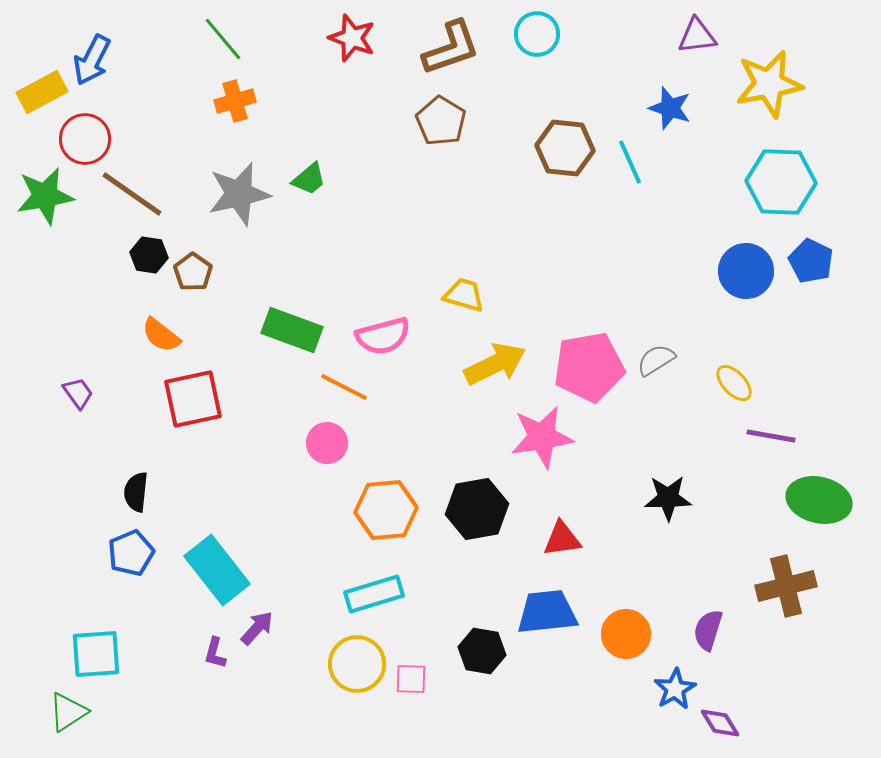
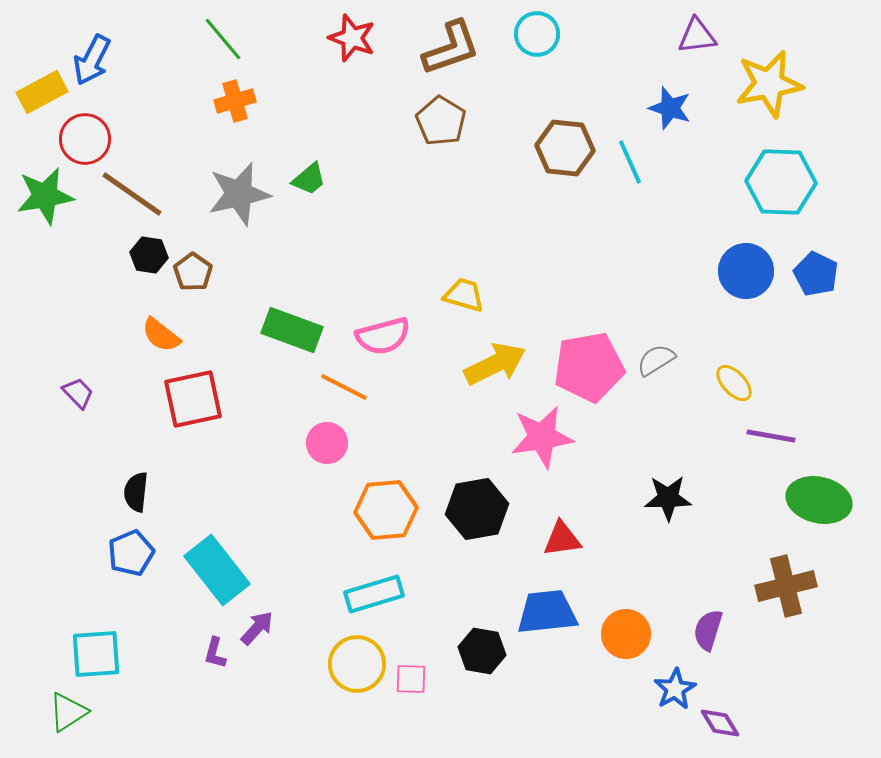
blue pentagon at (811, 261): moved 5 px right, 13 px down
purple trapezoid at (78, 393): rotated 8 degrees counterclockwise
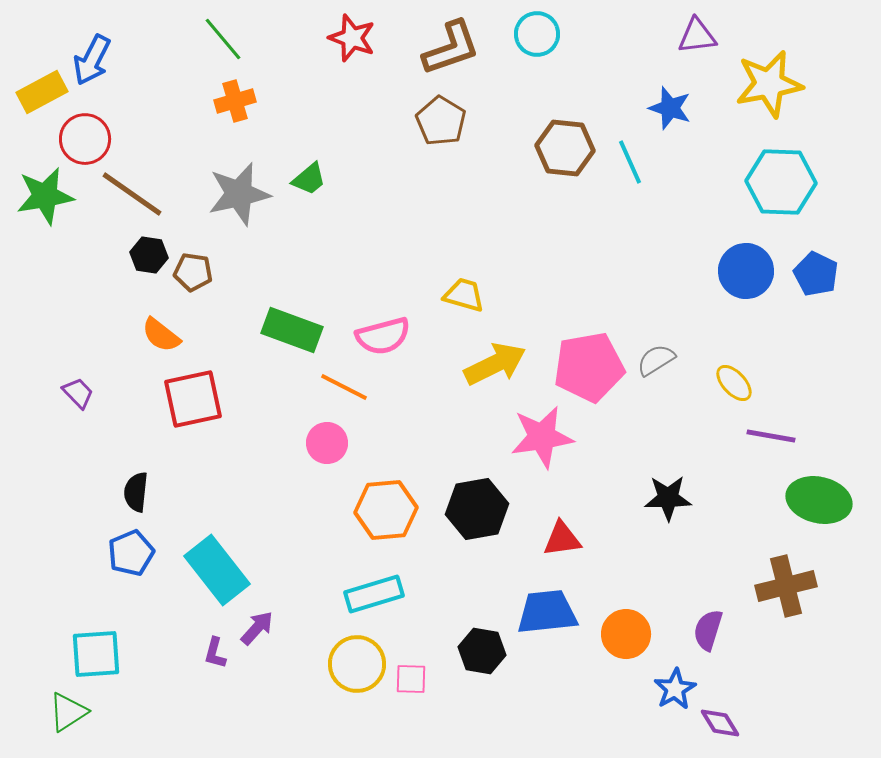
brown pentagon at (193, 272): rotated 27 degrees counterclockwise
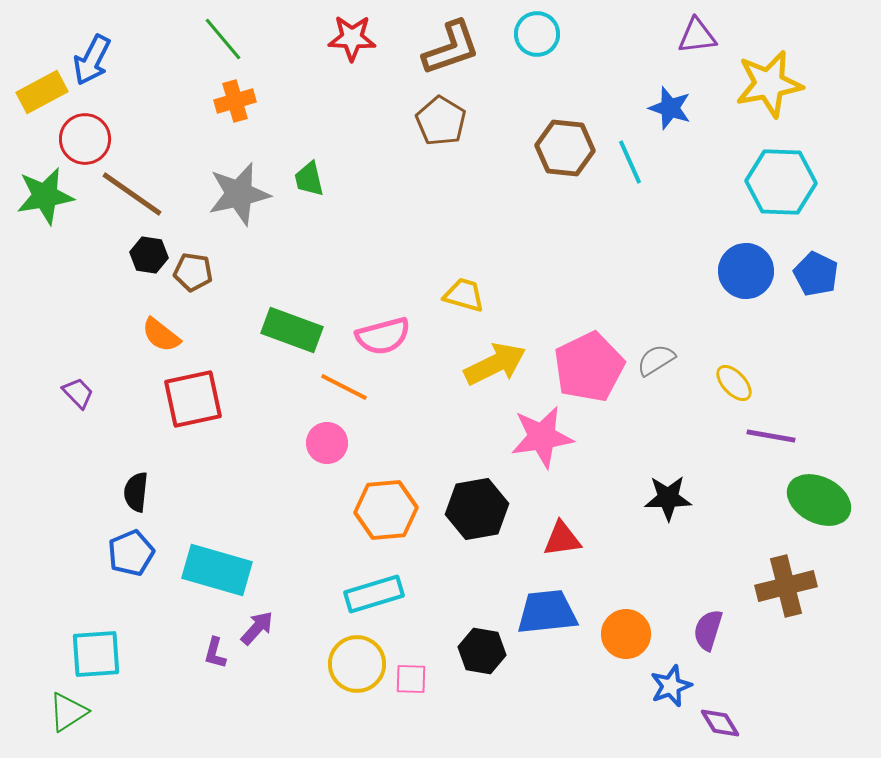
red star at (352, 38): rotated 18 degrees counterclockwise
green trapezoid at (309, 179): rotated 117 degrees clockwise
pink pentagon at (589, 367): rotated 16 degrees counterclockwise
green ellipse at (819, 500): rotated 14 degrees clockwise
cyan rectangle at (217, 570): rotated 36 degrees counterclockwise
blue star at (675, 689): moved 4 px left, 3 px up; rotated 9 degrees clockwise
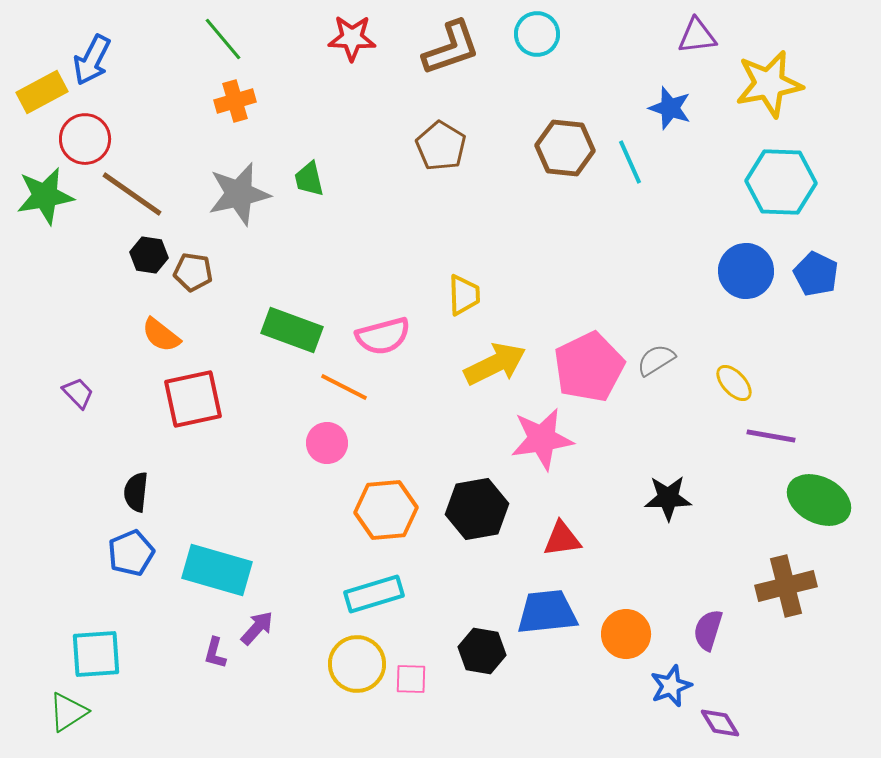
brown pentagon at (441, 121): moved 25 px down
yellow trapezoid at (464, 295): rotated 72 degrees clockwise
pink star at (542, 437): moved 2 px down
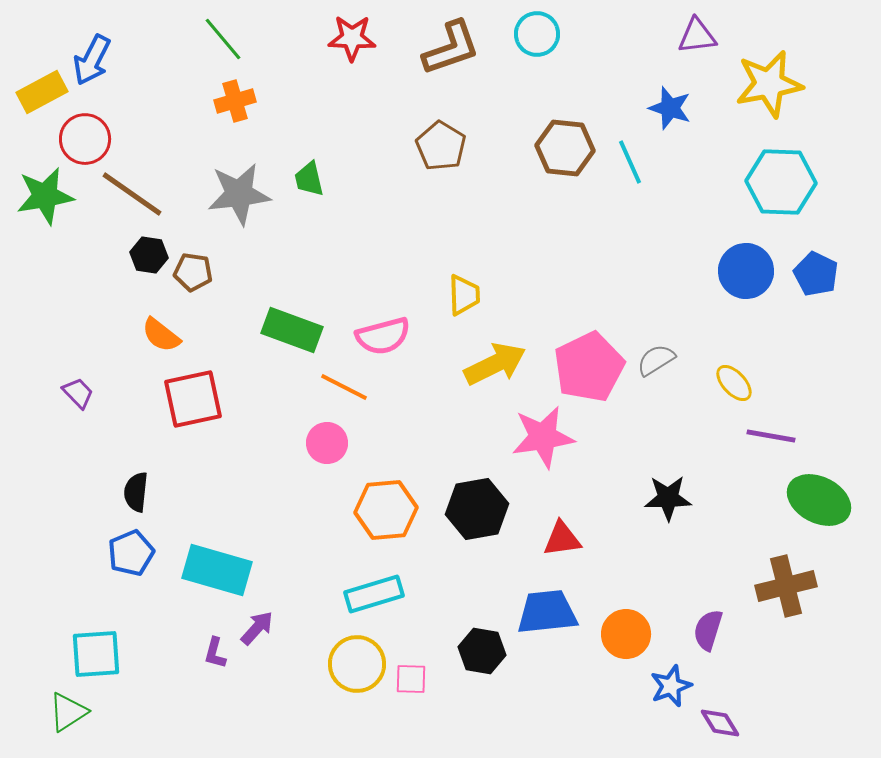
gray star at (239, 194): rotated 6 degrees clockwise
pink star at (542, 439): moved 1 px right, 2 px up
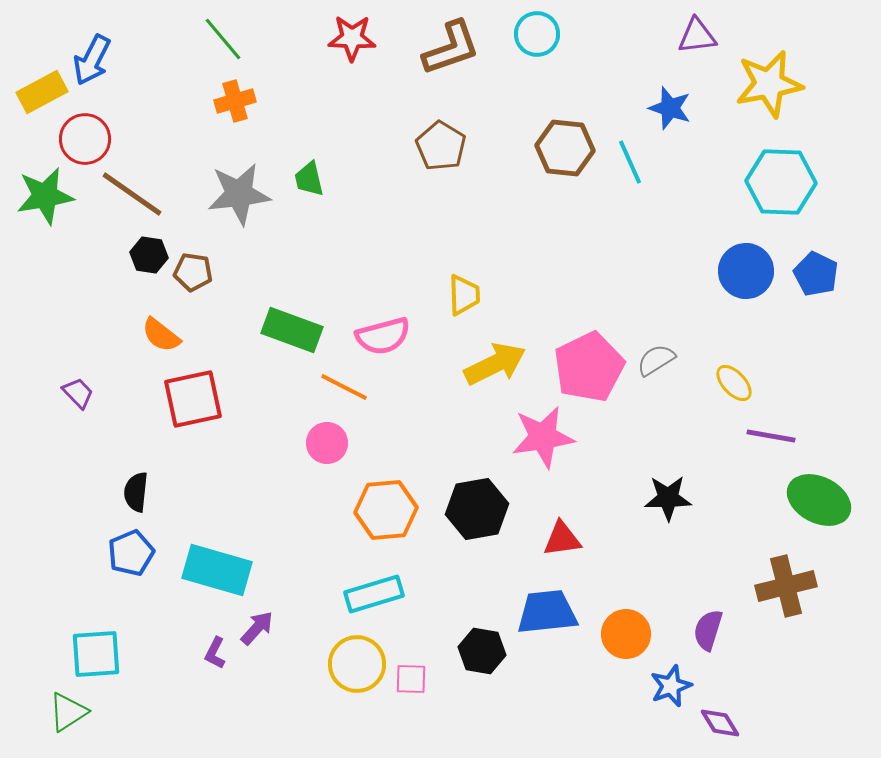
purple L-shape at (215, 653): rotated 12 degrees clockwise
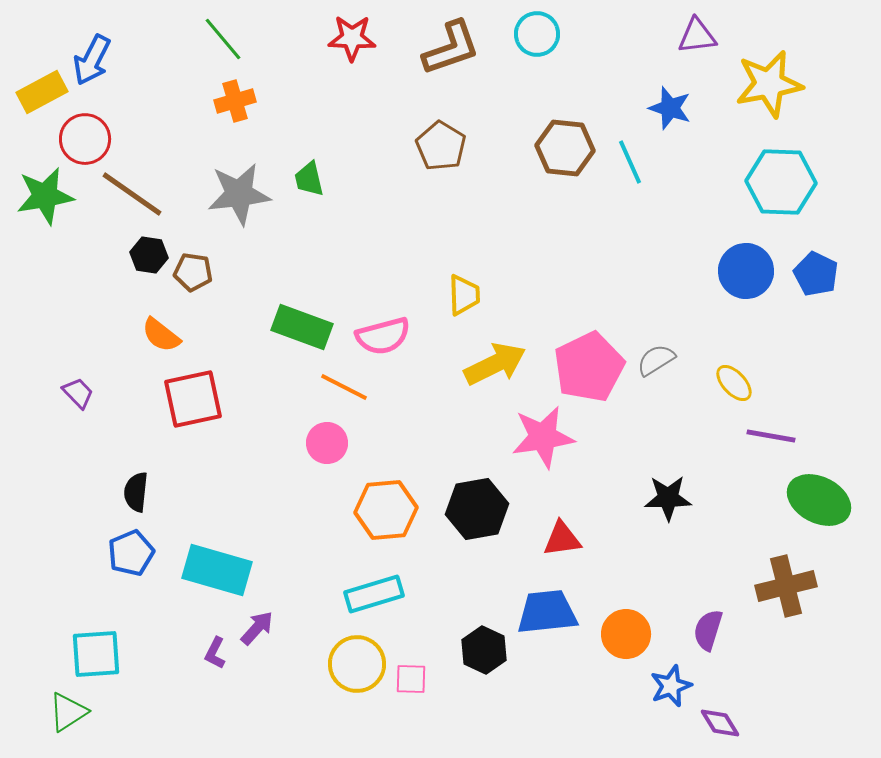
green rectangle at (292, 330): moved 10 px right, 3 px up
black hexagon at (482, 651): moved 2 px right, 1 px up; rotated 15 degrees clockwise
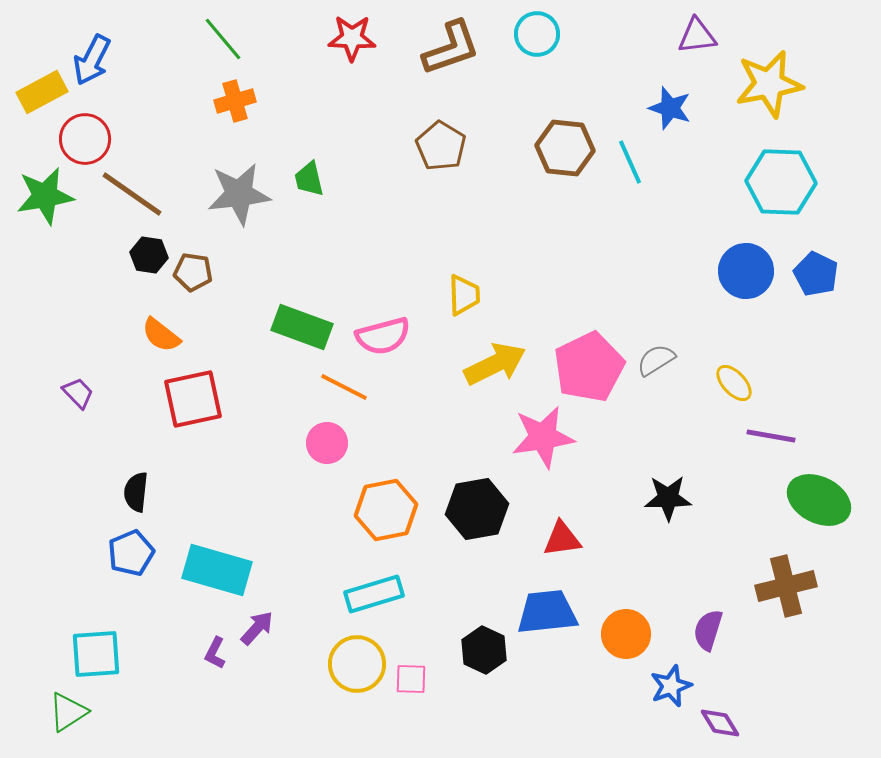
orange hexagon at (386, 510): rotated 6 degrees counterclockwise
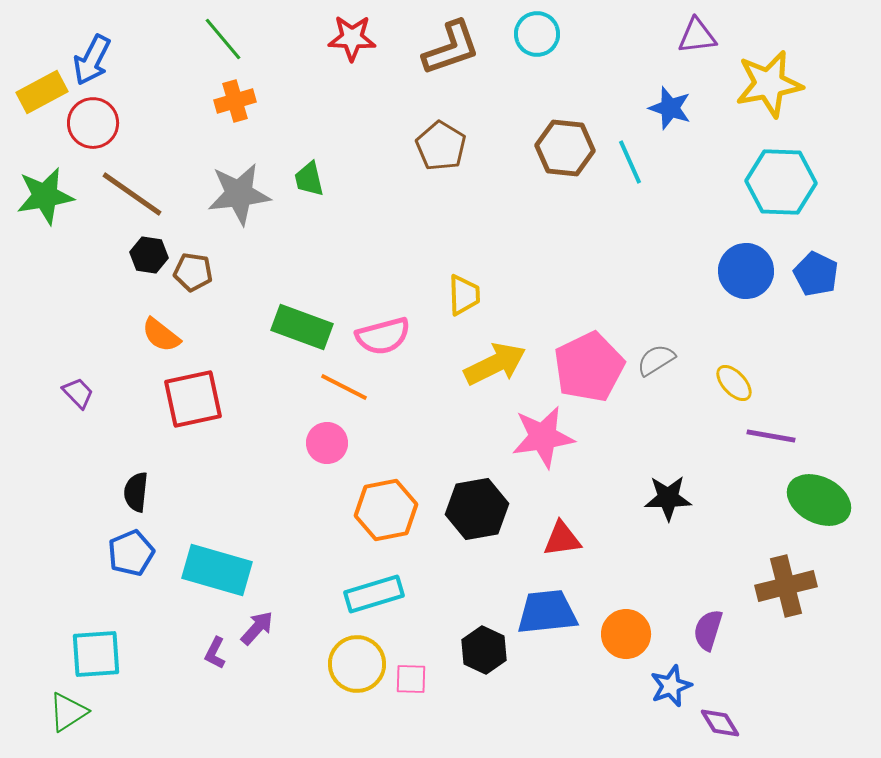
red circle at (85, 139): moved 8 px right, 16 px up
